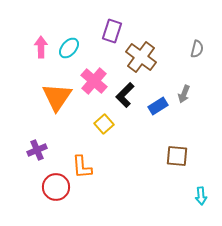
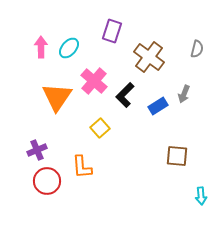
brown cross: moved 8 px right
yellow square: moved 4 px left, 4 px down
red circle: moved 9 px left, 6 px up
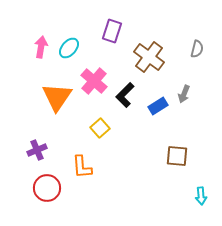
pink arrow: rotated 10 degrees clockwise
red circle: moved 7 px down
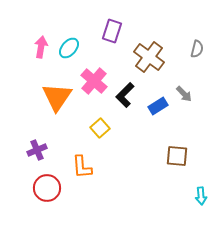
gray arrow: rotated 66 degrees counterclockwise
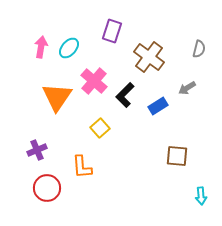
gray semicircle: moved 2 px right
gray arrow: moved 3 px right, 6 px up; rotated 102 degrees clockwise
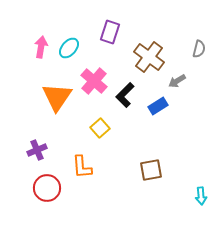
purple rectangle: moved 2 px left, 1 px down
gray arrow: moved 10 px left, 7 px up
brown square: moved 26 px left, 14 px down; rotated 15 degrees counterclockwise
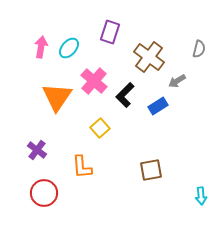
purple cross: rotated 30 degrees counterclockwise
red circle: moved 3 px left, 5 px down
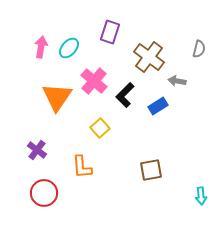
gray arrow: rotated 42 degrees clockwise
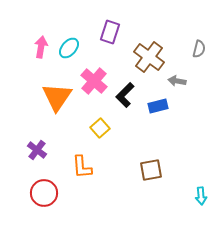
blue rectangle: rotated 18 degrees clockwise
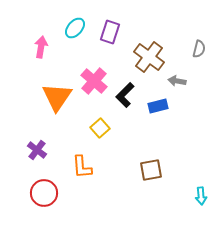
cyan ellipse: moved 6 px right, 20 px up
